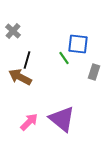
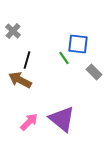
gray rectangle: rotated 63 degrees counterclockwise
brown arrow: moved 3 px down
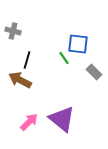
gray cross: rotated 28 degrees counterclockwise
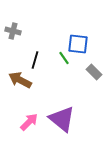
black line: moved 8 px right
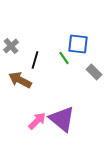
gray cross: moved 2 px left, 15 px down; rotated 35 degrees clockwise
pink arrow: moved 8 px right, 1 px up
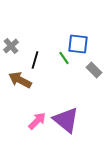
gray rectangle: moved 2 px up
purple triangle: moved 4 px right, 1 px down
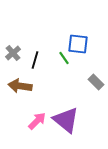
gray cross: moved 2 px right, 7 px down
gray rectangle: moved 2 px right, 12 px down
brown arrow: moved 6 px down; rotated 20 degrees counterclockwise
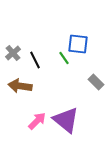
black line: rotated 42 degrees counterclockwise
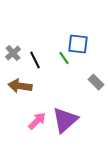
purple triangle: moved 1 px left; rotated 40 degrees clockwise
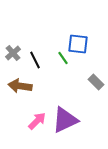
green line: moved 1 px left
purple triangle: rotated 16 degrees clockwise
